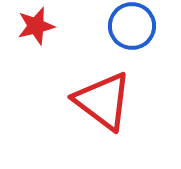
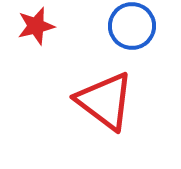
red triangle: moved 2 px right
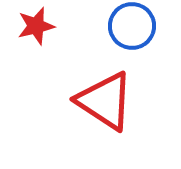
red triangle: rotated 4 degrees counterclockwise
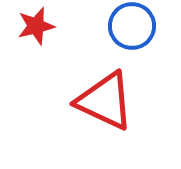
red triangle: rotated 8 degrees counterclockwise
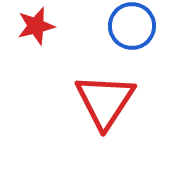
red triangle: rotated 38 degrees clockwise
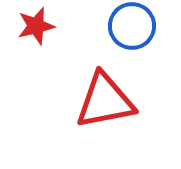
red triangle: rotated 46 degrees clockwise
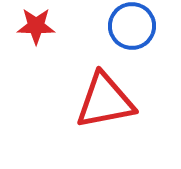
red star: rotated 15 degrees clockwise
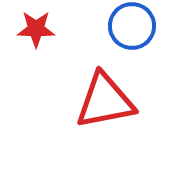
red star: moved 3 px down
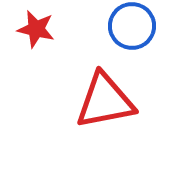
red star: rotated 12 degrees clockwise
